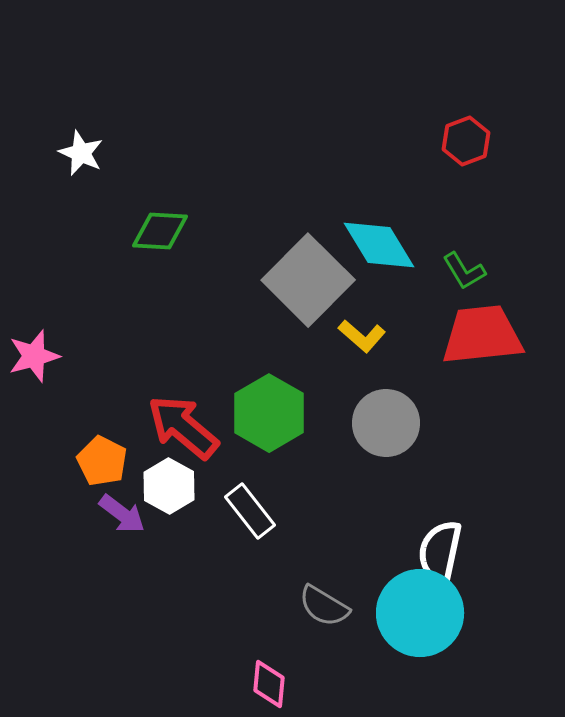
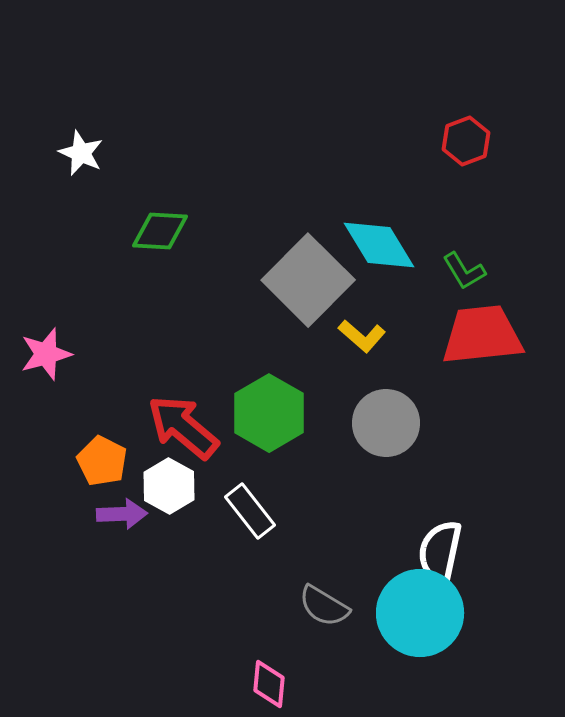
pink star: moved 12 px right, 2 px up
purple arrow: rotated 39 degrees counterclockwise
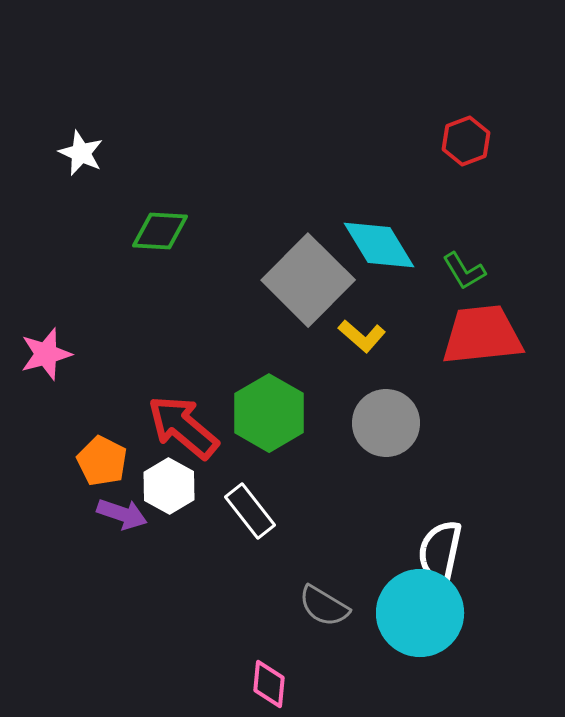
purple arrow: rotated 21 degrees clockwise
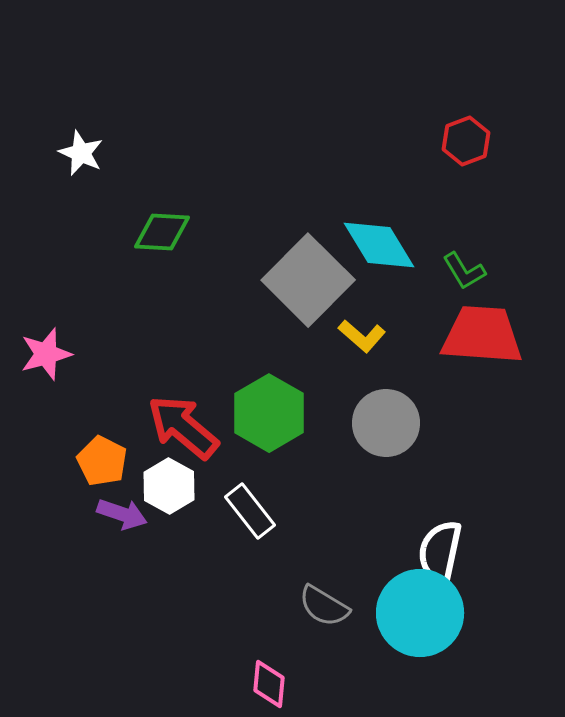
green diamond: moved 2 px right, 1 px down
red trapezoid: rotated 10 degrees clockwise
